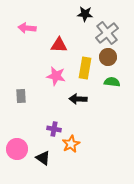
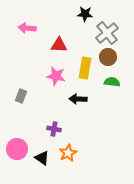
gray rectangle: rotated 24 degrees clockwise
orange star: moved 3 px left, 9 px down
black triangle: moved 1 px left
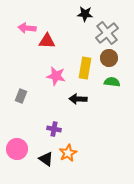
red triangle: moved 12 px left, 4 px up
brown circle: moved 1 px right, 1 px down
black triangle: moved 4 px right, 1 px down
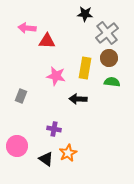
pink circle: moved 3 px up
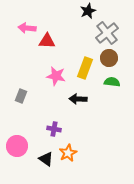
black star: moved 3 px right, 3 px up; rotated 28 degrees counterclockwise
yellow rectangle: rotated 10 degrees clockwise
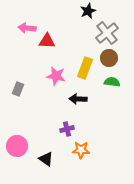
gray rectangle: moved 3 px left, 7 px up
purple cross: moved 13 px right; rotated 24 degrees counterclockwise
orange star: moved 13 px right, 3 px up; rotated 30 degrees clockwise
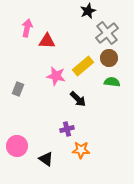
pink arrow: rotated 96 degrees clockwise
yellow rectangle: moved 2 px left, 2 px up; rotated 30 degrees clockwise
black arrow: rotated 138 degrees counterclockwise
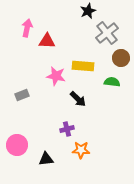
brown circle: moved 12 px right
yellow rectangle: rotated 45 degrees clockwise
gray rectangle: moved 4 px right, 6 px down; rotated 48 degrees clockwise
pink circle: moved 1 px up
black triangle: rotated 42 degrees counterclockwise
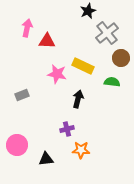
yellow rectangle: rotated 20 degrees clockwise
pink star: moved 1 px right, 2 px up
black arrow: rotated 120 degrees counterclockwise
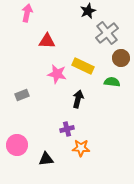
pink arrow: moved 15 px up
orange star: moved 2 px up
